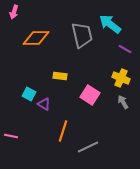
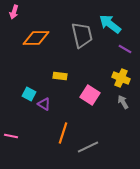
orange line: moved 2 px down
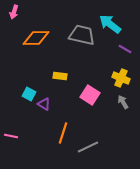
gray trapezoid: rotated 64 degrees counterclockwise
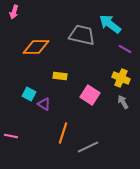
orange diamond: moved 9 px down
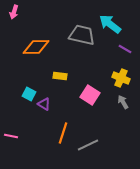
gray line: moved 2 px up
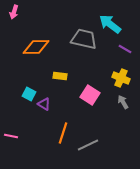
gray trapezoid: moved 2 px right, 4 px down
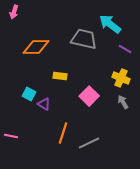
pink square: moved 1 px left, 1 px down; rotated 12 degrees clockwise
gray line: moved 1 px right, 2 px up
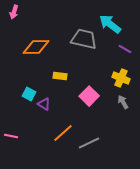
orange line: rotated 30 degrees clockwise
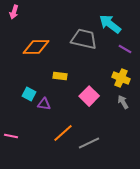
purple triangle: rotated 24 degrees counterclockwise
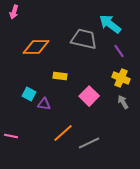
purple line: moved 6 px left, 2 px down; rotated 24 degrees clockwise
